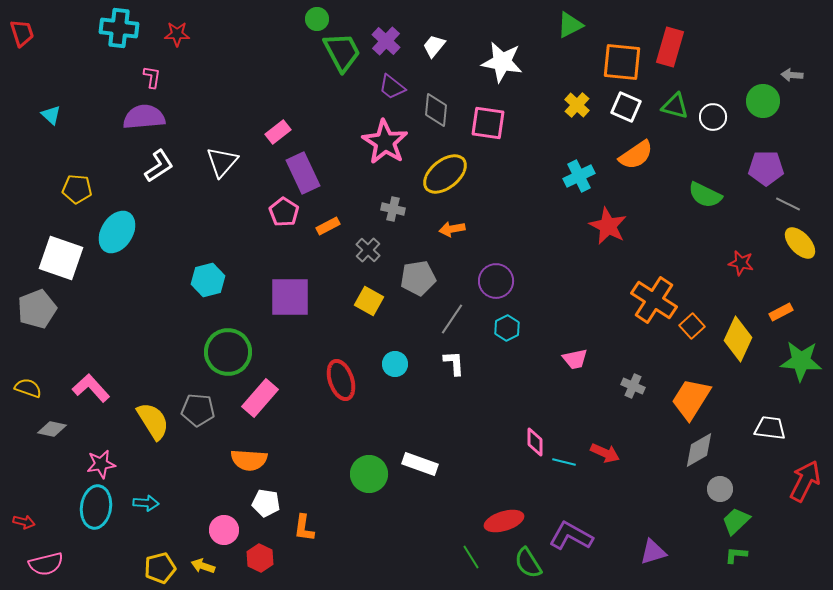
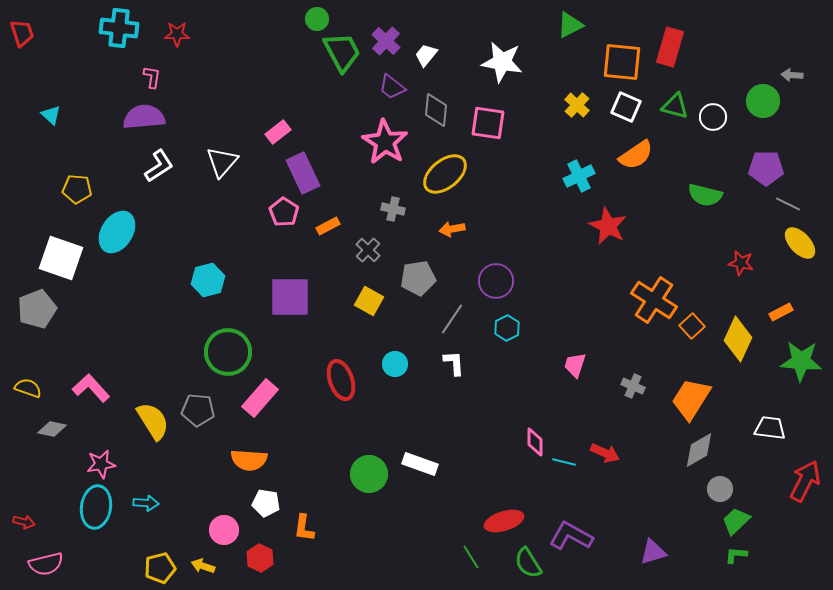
white trapezoid at (434, 46): moved 8 px left, 9 px down
green semicircle at (705, 195): rotated 12 degrees counterclockwise
pink trapezoid at (575, 359): moved 6 px down; rotated 120 degrees clockwise
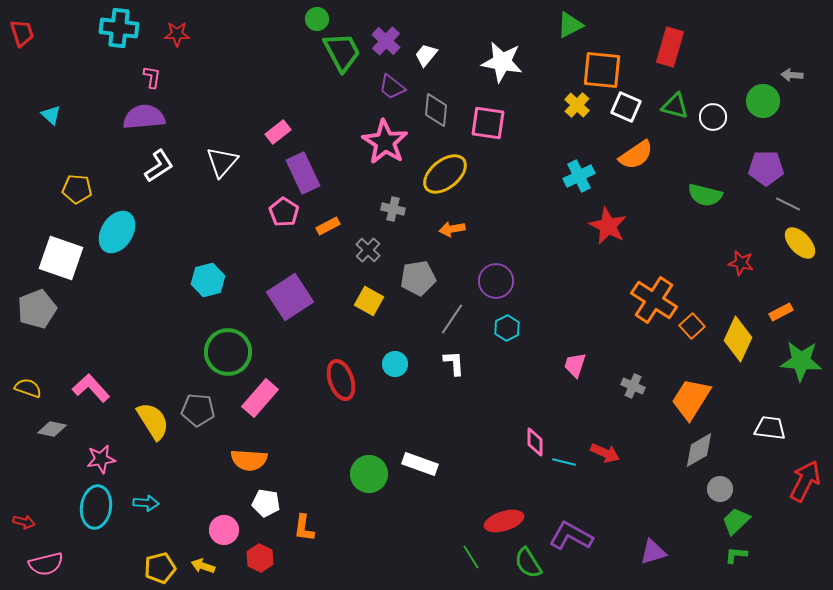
orange square at (622, 62): moved 20 px left, 8 px down
purple square at (290, 297): rotated 33 degrees counterclockwise
pink star at (101, 464): moved 5 px up
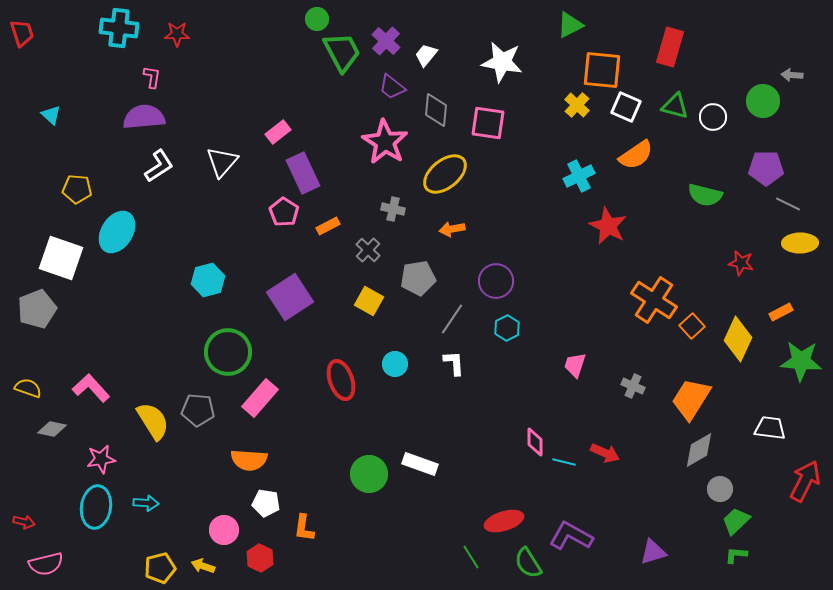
yellow ellipse at (800, 243): rotated 48 degrees counterclockwise
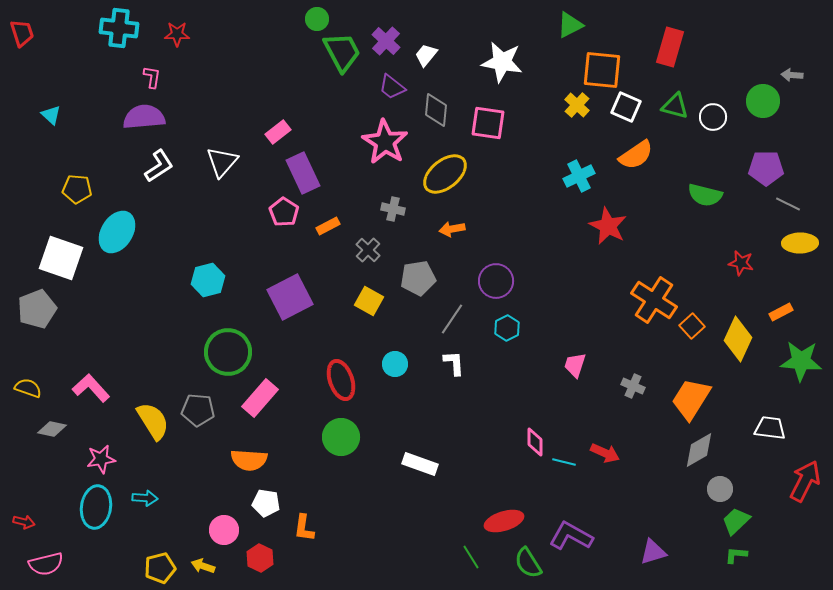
purple square at (290, 297): rotated 6 degrees clockwise
green circle at (369, 474): moved 28 px left, 37 px up
cyan arrow at (146, 503): moved 1 px left, 5 px up
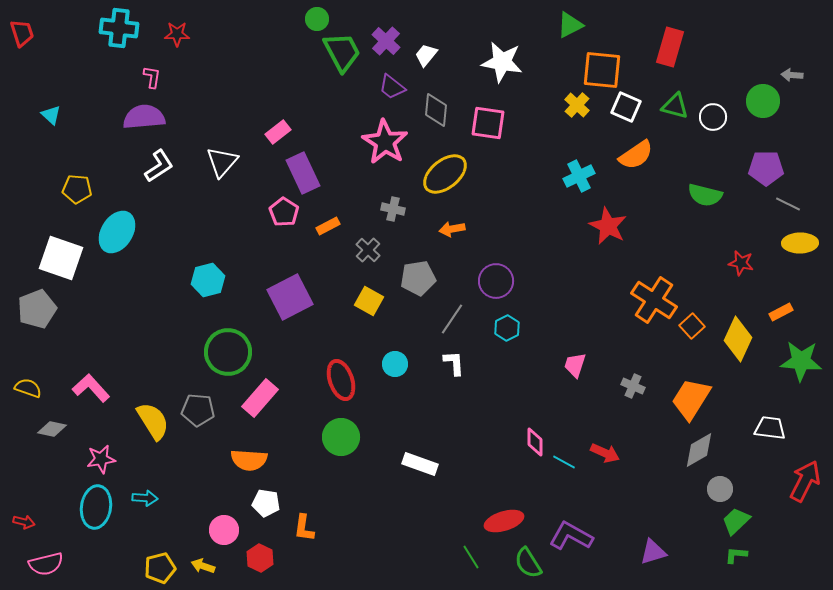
cyan line at (564, 462): rotated 15 degrees clockwise
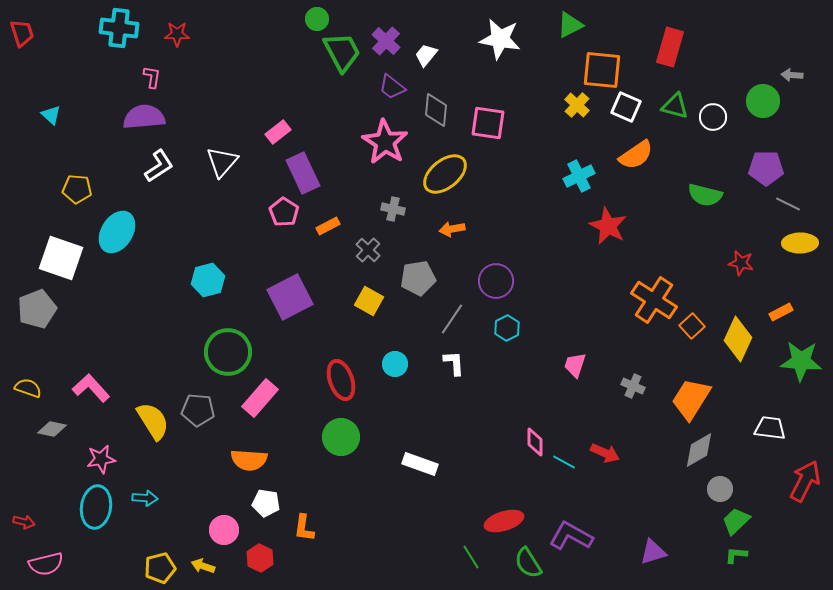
white star at (502, 62): moved 2 px left, 23 px up
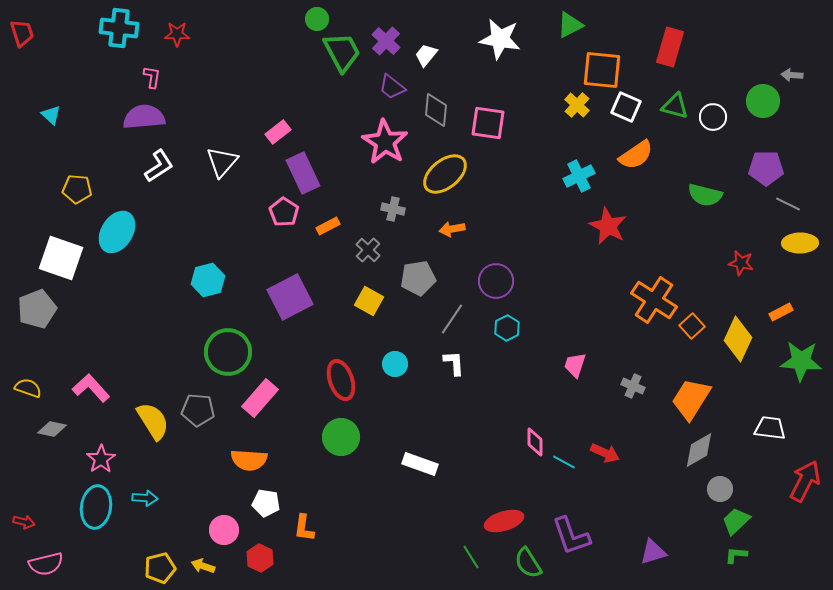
pink star at (101, 459): rotated 24 degrees counterclockwise
purple L-shape at (571, 536): rotated 138 degrees counterclockwise
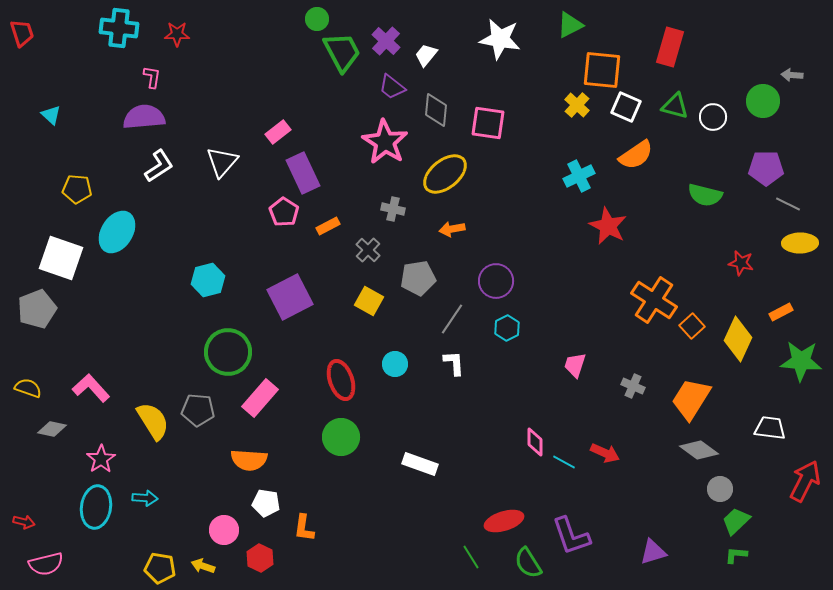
gray diamond at (699, 450): rotated 66 degrees clockwise
yellow pentagon at (160, 568): rotated 24 degrees clockwise
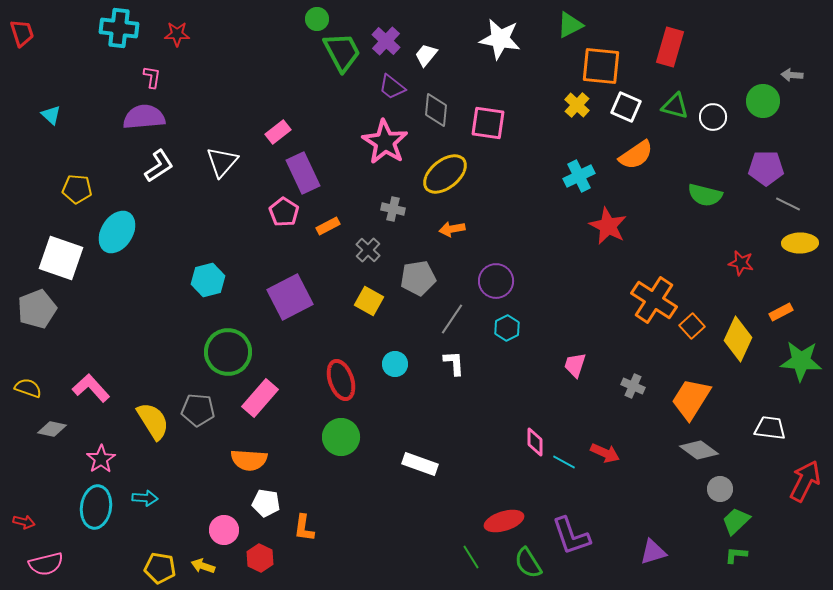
orange square at (602, 70): moved 1 px left, 4 px up
